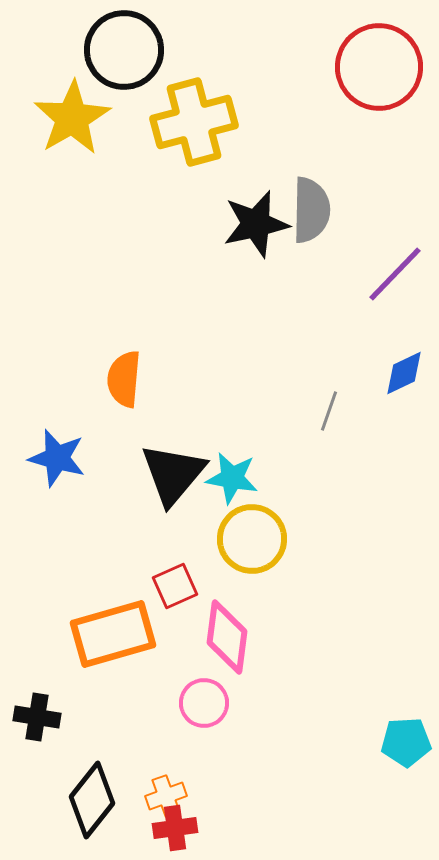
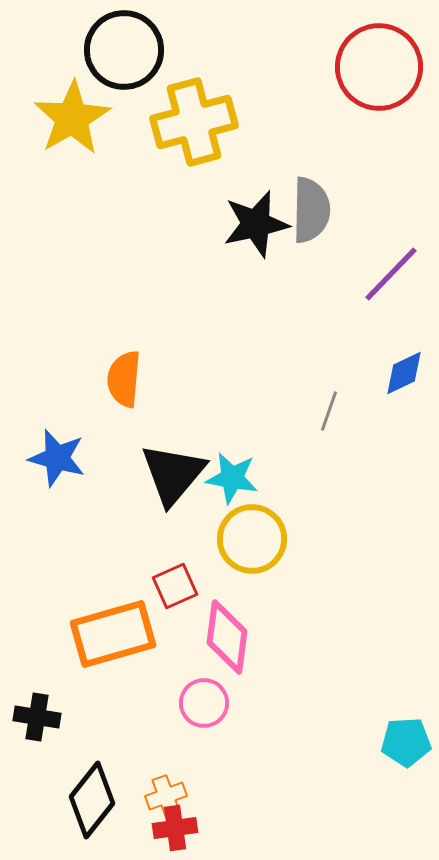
purple line: moved 4 px left
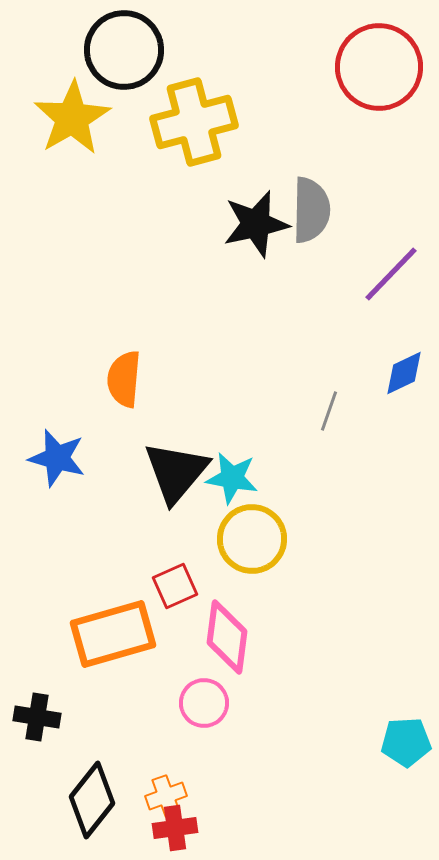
black triangle: moved 3 px right, 2 px up
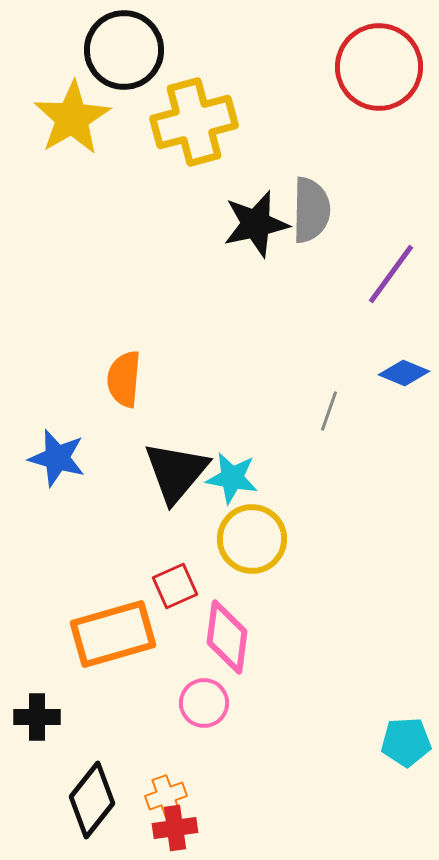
purple line: rotated 8 degrees counterclockwise
blue diamond: rotated 48 degrees clockwise
black cross: rotated 9 degrees counterclockwise
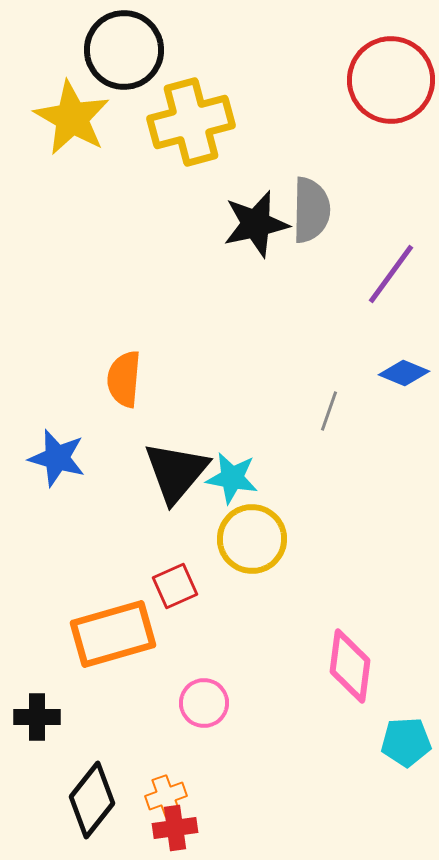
red circle: moved 12 px right, 13 px down
yellow star: rotated 12 degrees counterclockwise
yellow cross: moved 3 px left
pink diamond: moved 123 px right, 29 px down
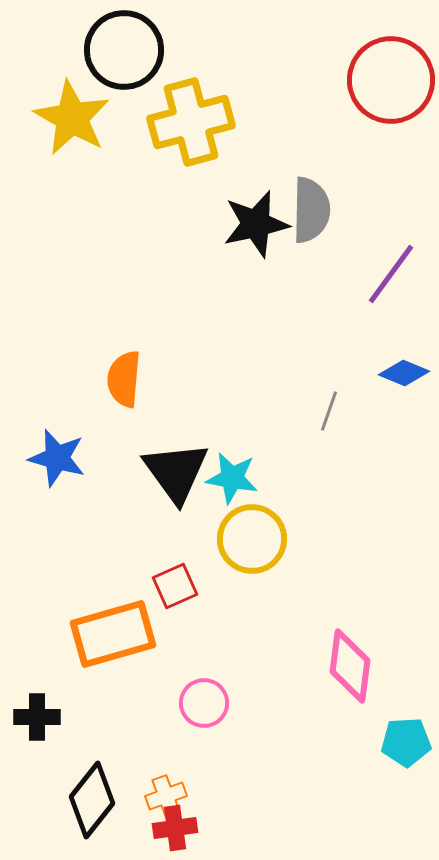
black triangle: rotated 16 degrees counterclockwise
